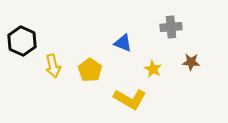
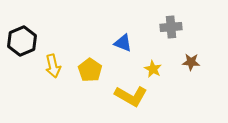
black hexagon: rotated 12 degrees clockwise
yellow L-shape: moved 1 px right, 3 px up
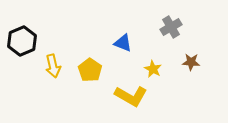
gray cross: rotated 25 degrees counterclockwise
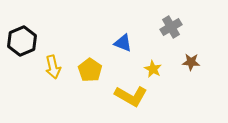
yellow arrow: moved 1 px down
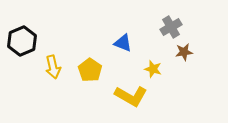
brown star: moved 7 px left, 10 px up; rotated 12 degrees counterclockwise
yellow star: rotated 12 degrees counterclockwise
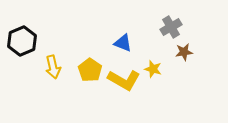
yellow L-shape: moved 7 px left, 16 px up
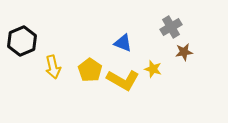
yellow L-shape: moved 1 px left
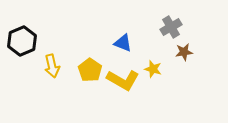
yellow arrow: moved 1 px left, 1 px up
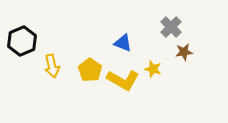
gray cross: rotated 15 degrees counterclockwise
